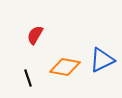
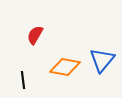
blue triangle: rotated 24 degrees counterclockwise
black line: moved 5 px left, 2 px down; rotated 12 degrees clockwise
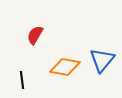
black line: moved 1 px left
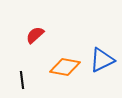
red semicircle: rotated 18 degrees clockwise
blue triangle: rotated 24 degrees clockwise
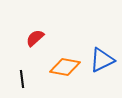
red semicircle: moved 3 px down
black line: moved 1 px up
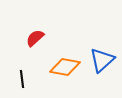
blue triangle: rotated 16 degrees counterclockwise
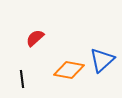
orange diamond: moved 4 px right, 3 px down
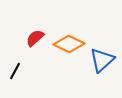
orange diamond: moved 26 px up; rotated 16 degrees clockwise
black line: moved 7 px left, 8 px up; rotated 36 degrees clockwise
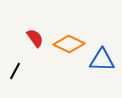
red semicircle: rotated 96 degrees clockwise
blue triangle: rotated 44 degrees clockwise
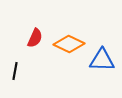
red semicircle: rotated 60 degrees clockwise
black line: rotated 18 degrees counterclockwise
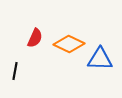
blue triangle: moved 2 px left, 1 px up
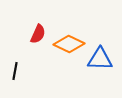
red semicircle: moved 3 px right, 4 px up
